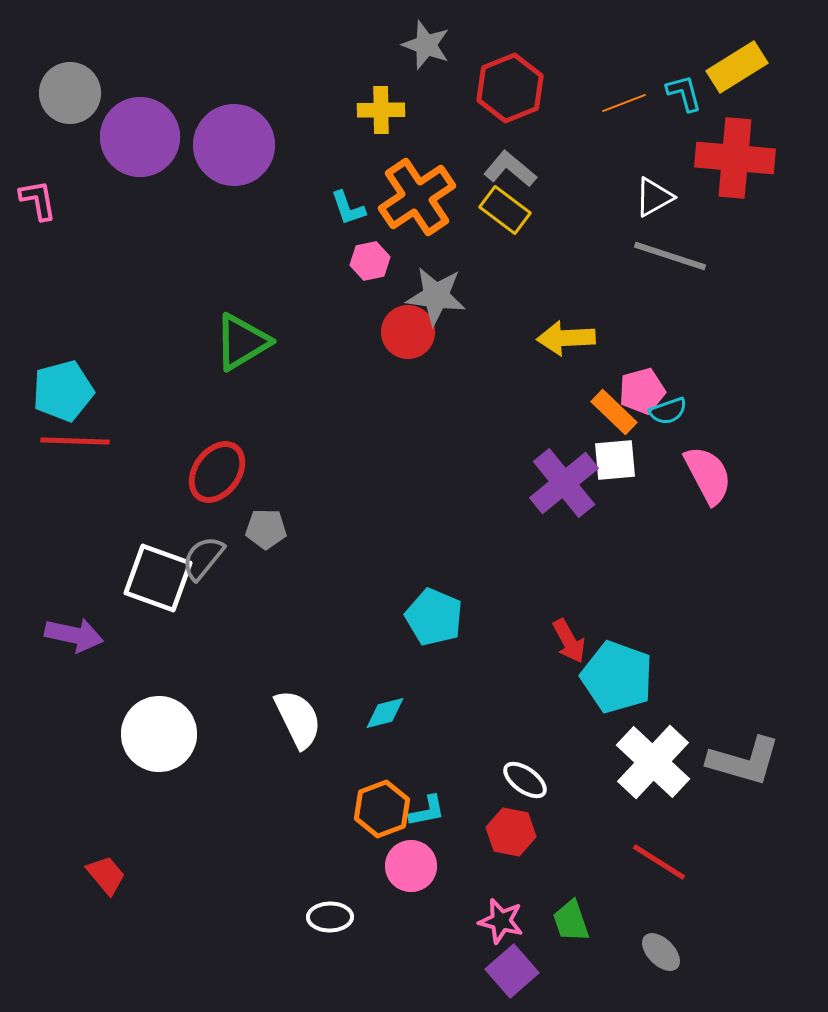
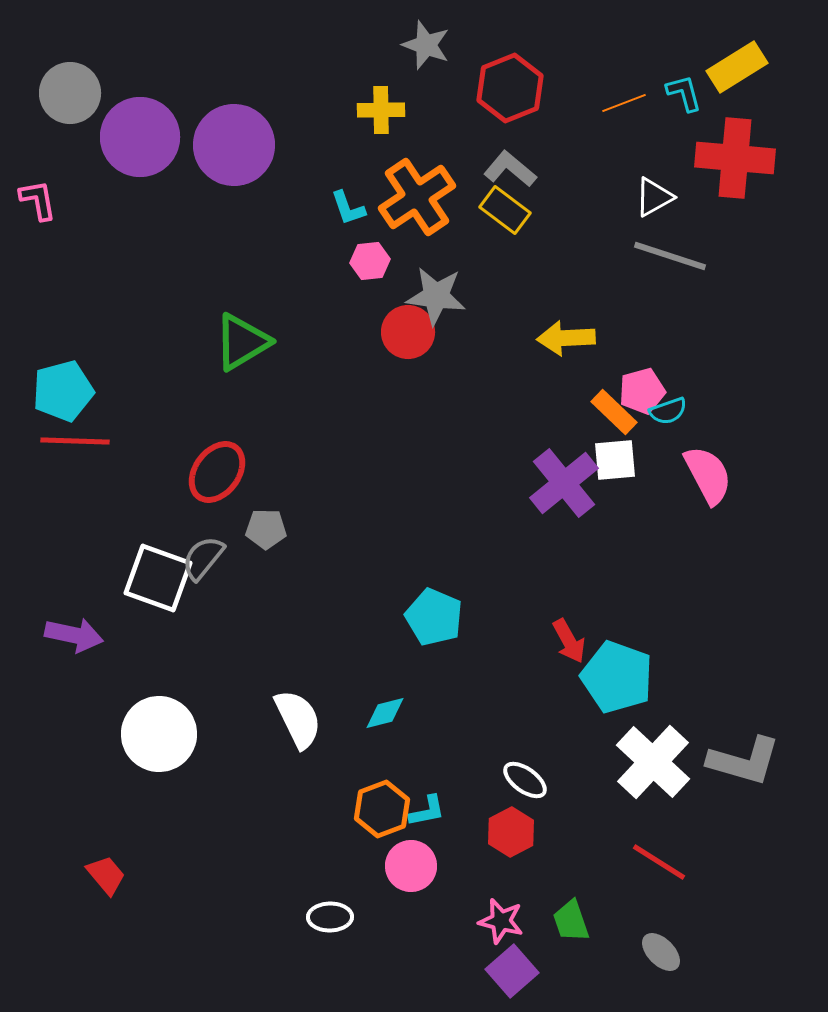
pink hexagon at (370, 261): rotated 6 degrees clockwise
red hexagon at (511, 832): rotated 21 degrees clockwise
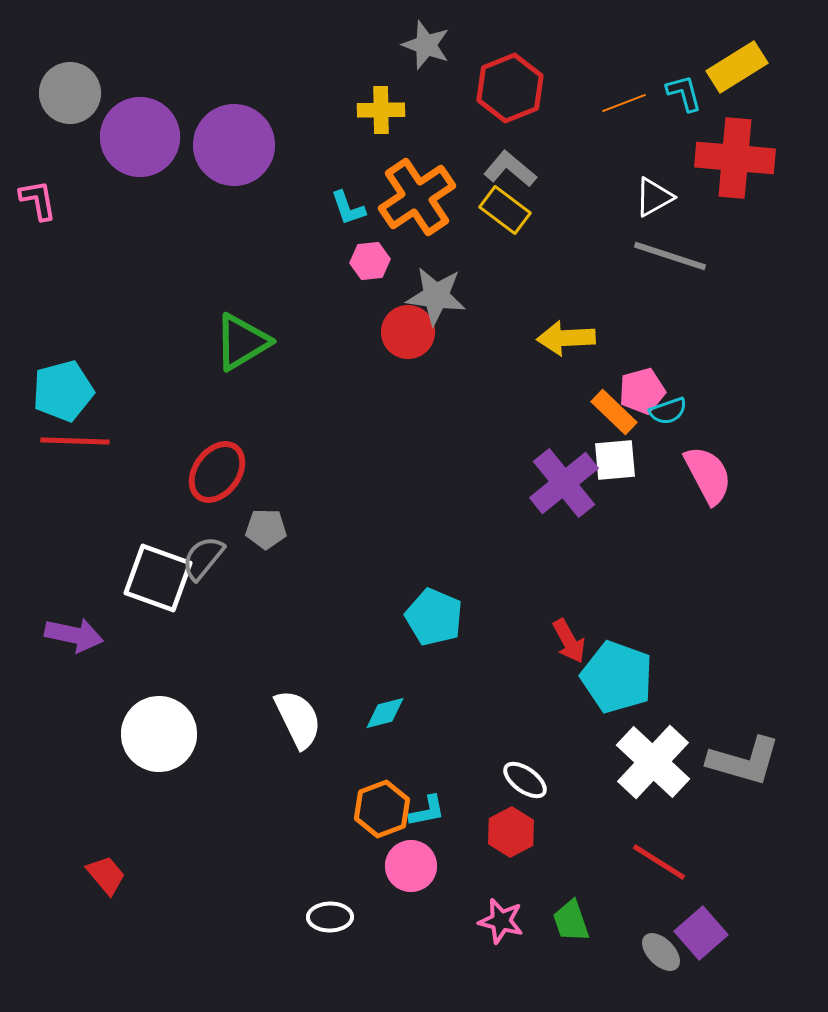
purple square at (512, 971): moved 189 px right, 38 px up
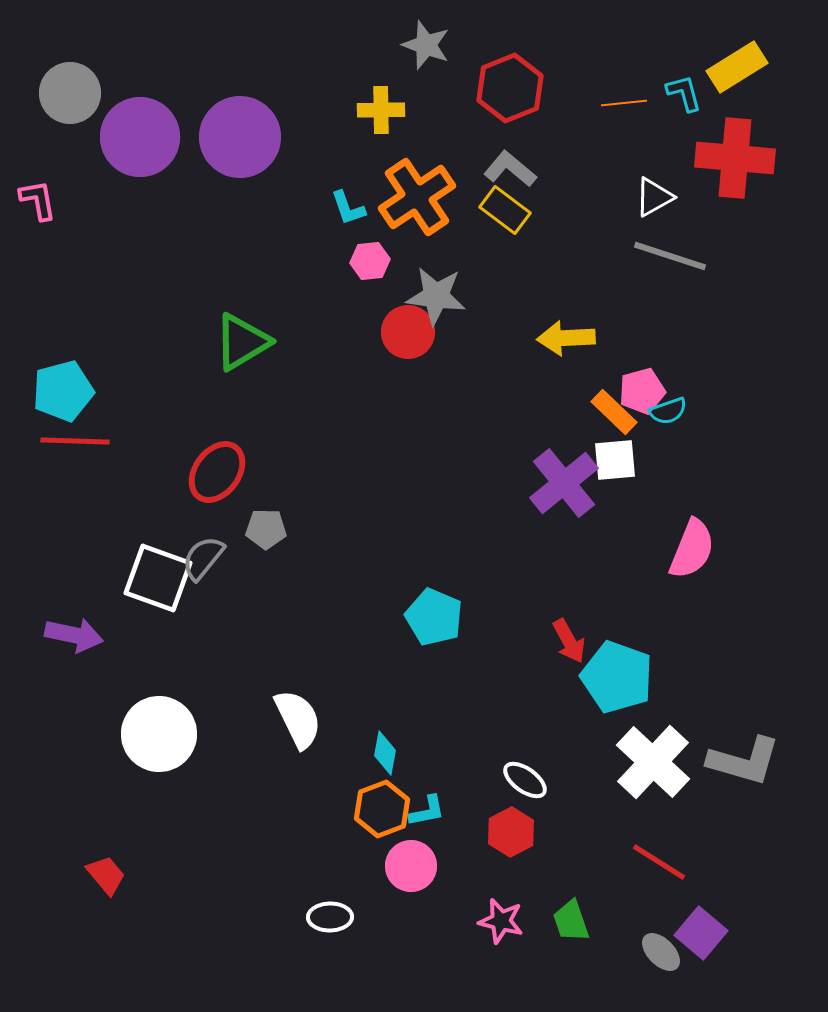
orange line at (624, 103): rotated 15 degrees clockwise
purple circle at (234, 145): moved 6 px right, 8 px up
pink semicircle at (708, 475): moved 16 px left, 74 px down; rotated 50 degrees clockwise
cyan diamond at (385, 713): moved 40 px down; rotated 66 degrees counterclockwise
purple square at (701, 933): rotated 9 degrees counterclockwise
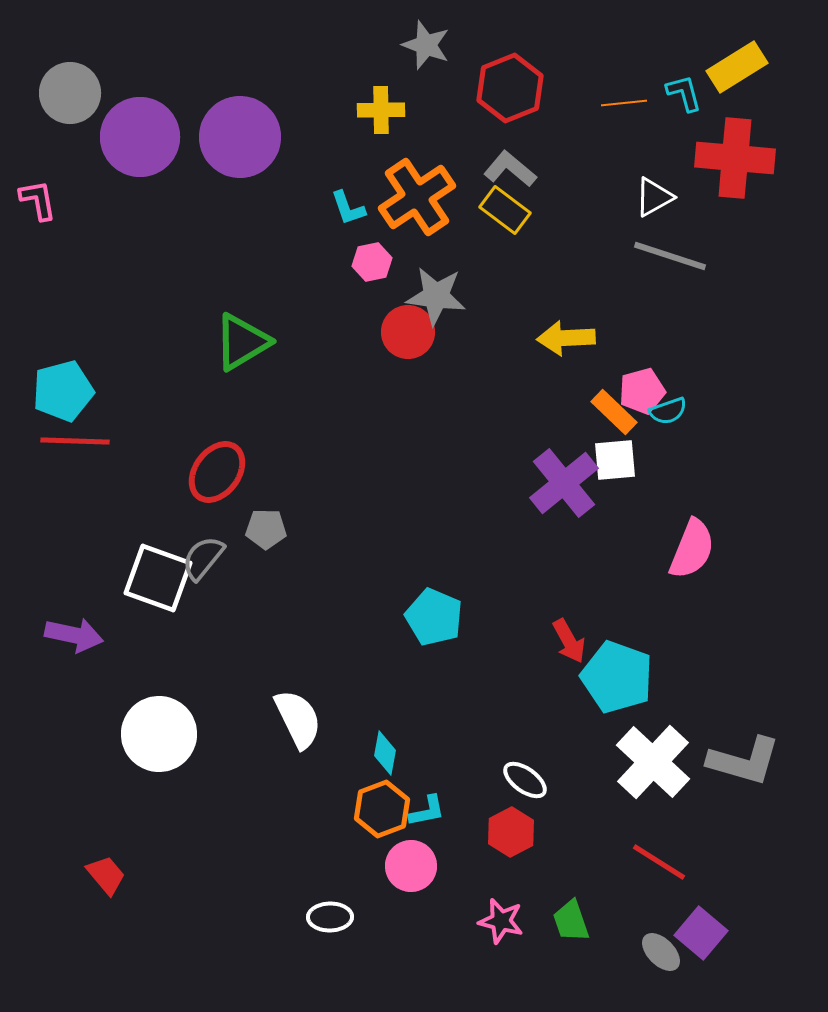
pink hexagon at (370, 261): moved 2 px right, 1 px down; rotated 6 degrees counterclockwise
